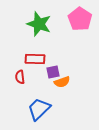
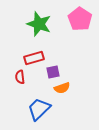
red rectangle: moved 1 px left, 1 px up; rotated 18 degrees counterclockwise
orange semicircle: moved 6 px down
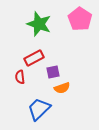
red rectangle: rotated 12 degrees counterclockwise
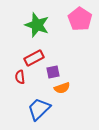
green star: moved 2 px left, 1 px down
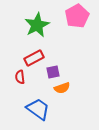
pink pentagon: moved 3 px left, 3 px up; rotated 10 degrees clockwise
green star: rotated 25 degrees clockwise
blue trapezoid: moved 1 px left; rotated 80 degrees clockwise
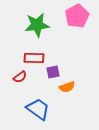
green star: rotated 20 degrees clockwise
red rectangle: rotated 30 degrees clockwise
red semicircle: rotated 120 degrees counterclockwise
orange semicircle: moved 5 px right, 1 px up
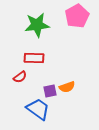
purple square: moved 3 px left, 19 px down
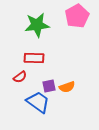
purple square: moved 1 px left, 5 px up
blue trapezoid: moved 7 px up
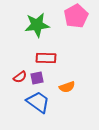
pink pentagon: moved 1 px left
red rectangle: moved 12 px right
purple square: moved 12 px left, 8 px up
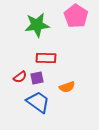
pink pentagon: rotated 10 degrees counterclockwise
